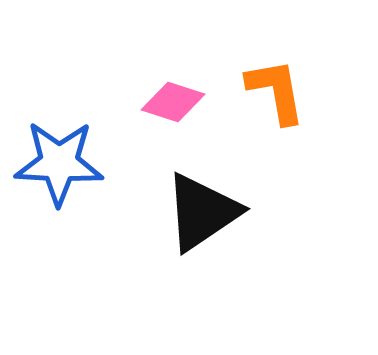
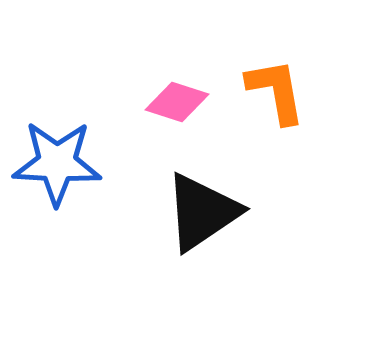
pink diamond: moved 4 px right
blue star: moved 2 px left
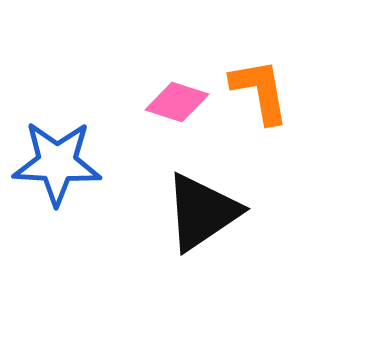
orange L-shape: moved 16 px left
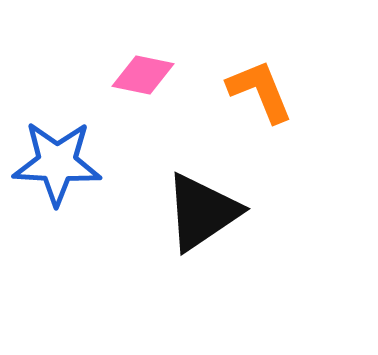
orange L-shape: rotated 12 degrees counterclockwise
pink diamond: moved 34 px left, 27 px up; rotated 6 degrees counterclockwise
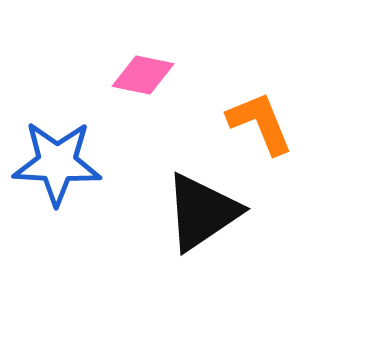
orange L-shape: moved 32 px down
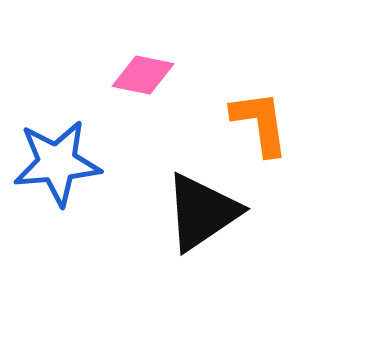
orange L-shape: rotated 14 degrees clockwise
blue star: rotated 8 degrees counterclockwise
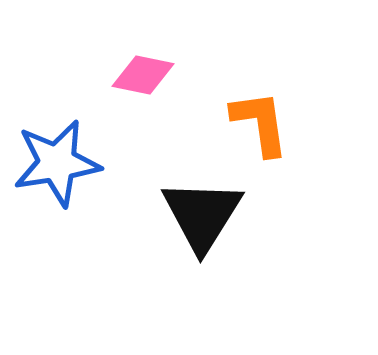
blue star: rotated 4 degrees counterclockwise
black triangle: moved 3 px down; rotated 24 degrees counterclockwise
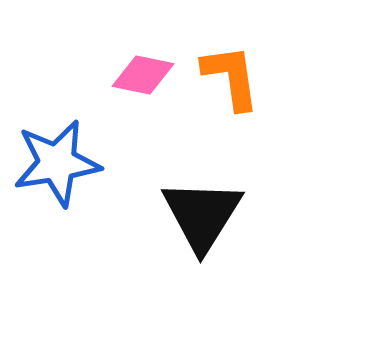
orange L-shape: moved 29 px left, 46 px up
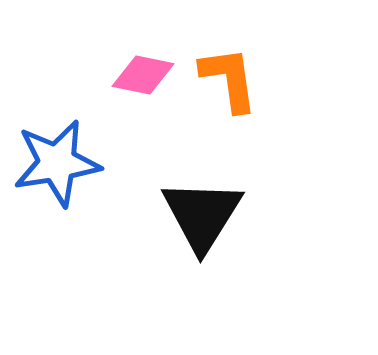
orange L-shape: moved 2 px left, 2 px down
